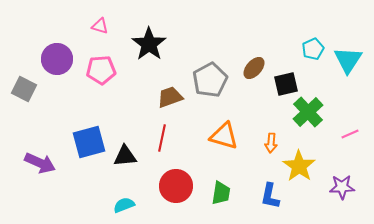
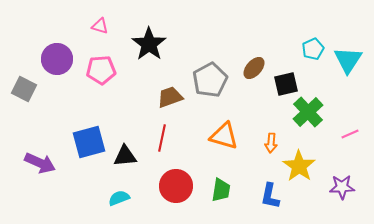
green trapezoid: moved 3 px up
cyan semicircle: moved 5 px left, 7 px up
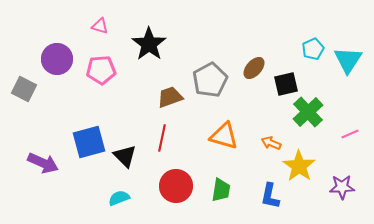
orange arrow: rotated 108 degrees clockwise
black triangle: rotated 50 degrees clockwise
purple arrow: moved 3 px right
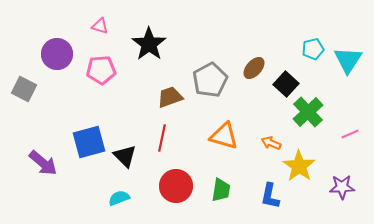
cyan pentagon: rotated 10 degrees clockwise
purple circle: moved 5 px up
black square: rotated 35 degrees counterclockwise
purple arrow: rotated 16 degrees clockwise
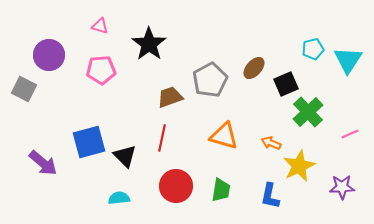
purple circle: moved 8 px left, 1 px down
black square: rotated 25 degrees clockwise
yellow star: rotated 12 degrees clockwise
cyan semicircle: rotated 15 degrees clockwise
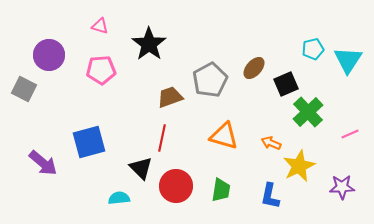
black triangle: moved 16 px right, 12 px down
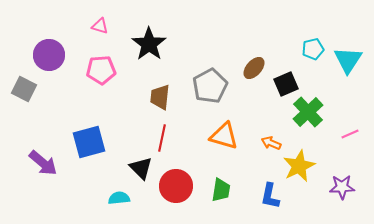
gray pentagon: moved 6 px down
brown trapezoid: moved 10 px left; rotated 64 degrees counterclockwise
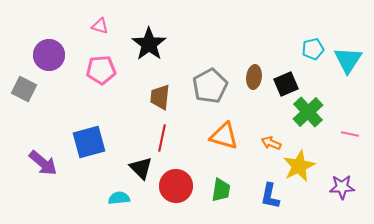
brown ellipse: moved 9 px down; rotated 35 degrees counterclockwise
pink line: rotated 36 degrees clockwise
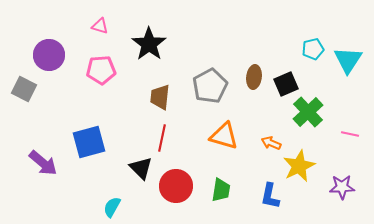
cyan semicircle: moved 7 px left, 9 px down; rotated 55 degrees counterclockwise
